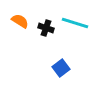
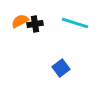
orange semicircle: rotated 60 degrees counterclockwise
black cross: moved 11 px left, 4 px up; rotated 28 degrees counterclockwise
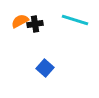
cyan line: moved 3 px up
blue square: moved 16 px left; rotated 12 degrees counterclockwise
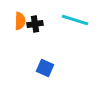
orange semicircle: rotated 120 degrees clockwise
blue square: rotated 18 degrees counterclockwise
